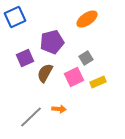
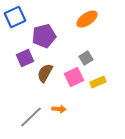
purple pentagon: moved 8 px left, 6 px up
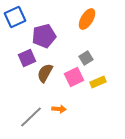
orange ellipse: rotated 25 degrees counterclockwise
purple square: moved 2 px right
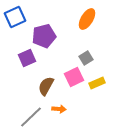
brown semicircle: moved 1 px right, 13 px down
yellow rectangle: moved 1 px left, 1 px down
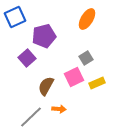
purple square: rotated 18 degrees counterclockwise
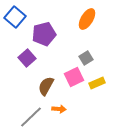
blue square: rotated 25 degrees counterclockwise
purple pentagon: moved 2 px up
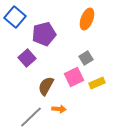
orange ellipse: rotated 10 degrees counterclockwise
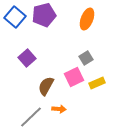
purple pentagon: moved 19 px up
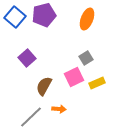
brown semicircle: moved 2 px left
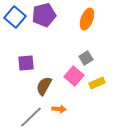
purple square: moved 1 px left, 5 px down; rotated 36 degrees clockwise
pink square: moved 1 px up; rotated 24 degrees counterclockwise
